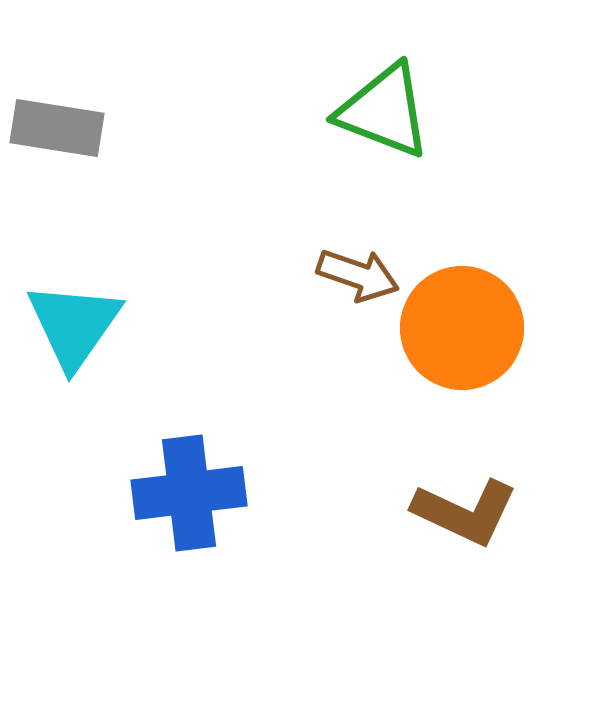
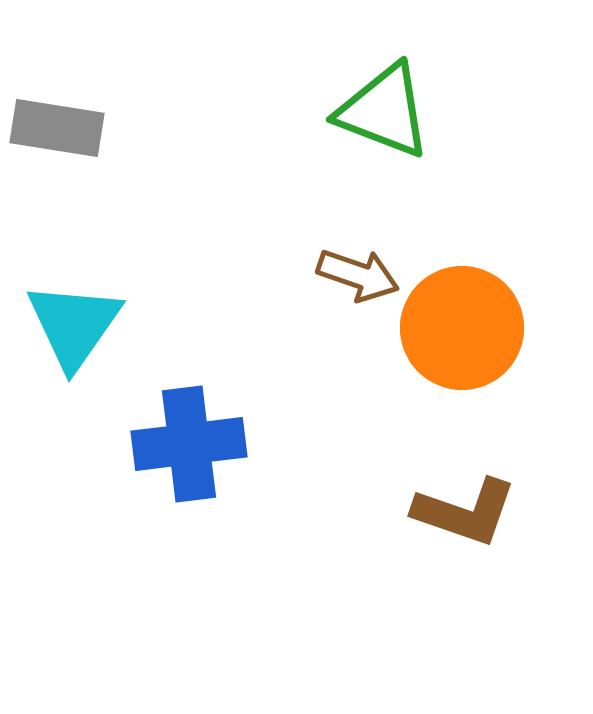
blue cross: moved 49 px up
brown L-shape: rotated 6 degrees counterclockwise
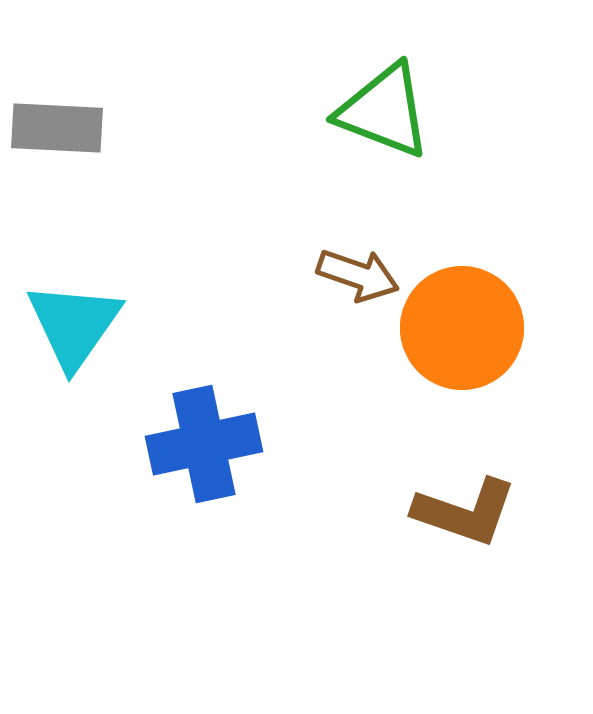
gray rectangle: rotated 6 degrees counterclockwise
blue cross: moved 15 px right; rotated 5 degrees counterclockwise
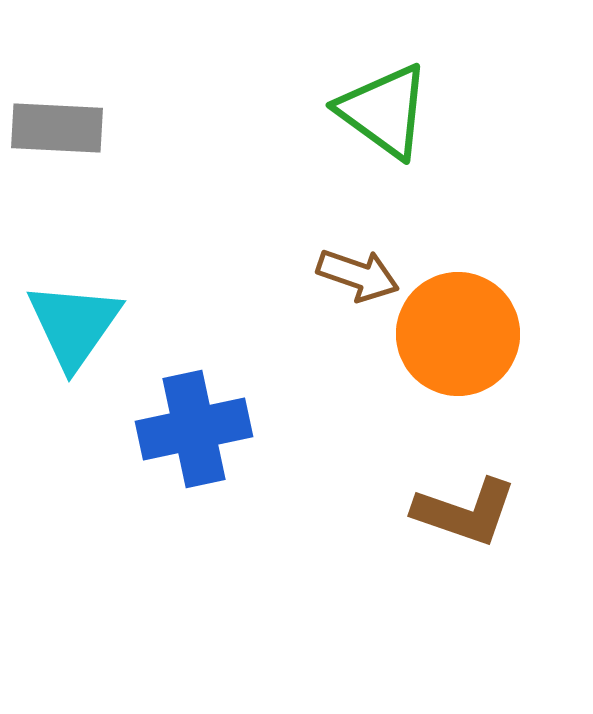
green triangle: rotated 15 degrees clockwise
orange circle: moved 4 px left, 6 px down
blue cross: moved 10 px left, 15 px up
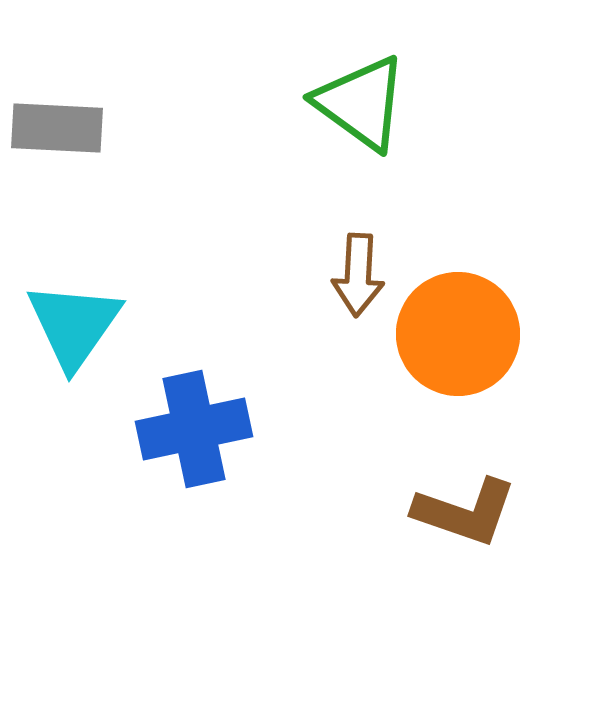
green triangle: moved 23 px left, 8 px up
brown arrow: rotated 74 degrees clockwise
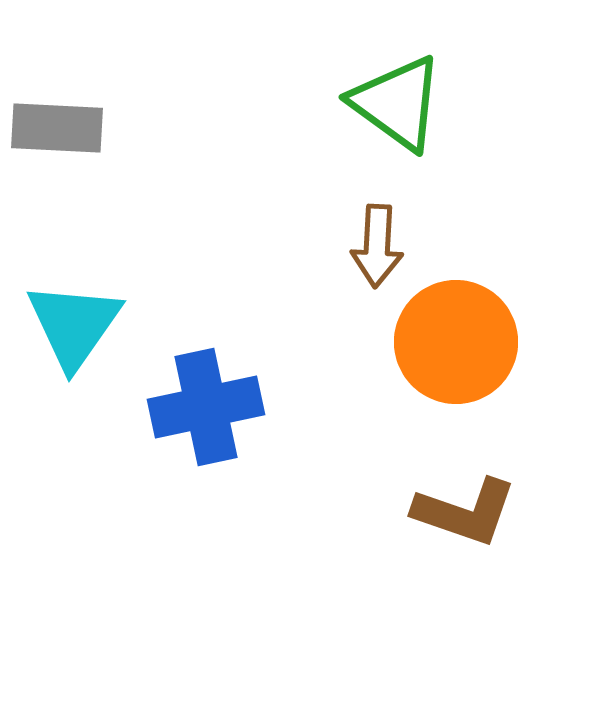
green triangle: moved 36 px right
brown arrow: moved 19 px right, 29 px up
orange circle: moved 2 px left, 8 px down
blue cross: moved 12 px right, 22 px up
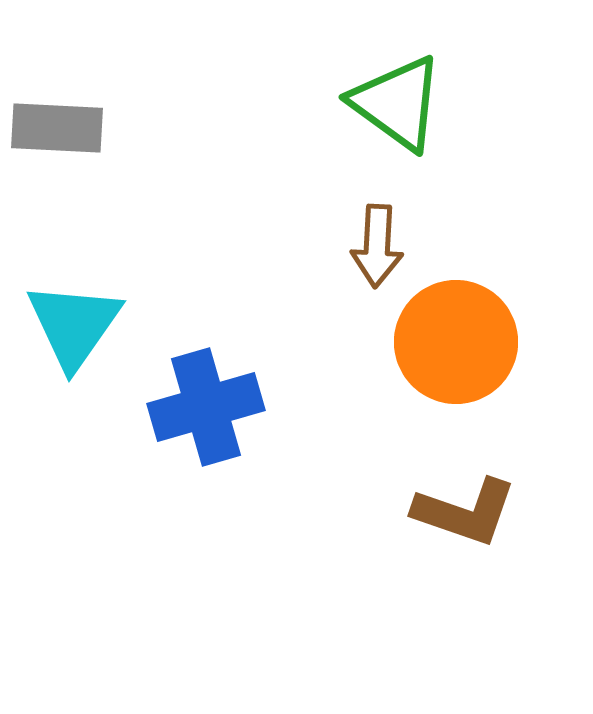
blue cross: rotated 4 degrees counterclockwise
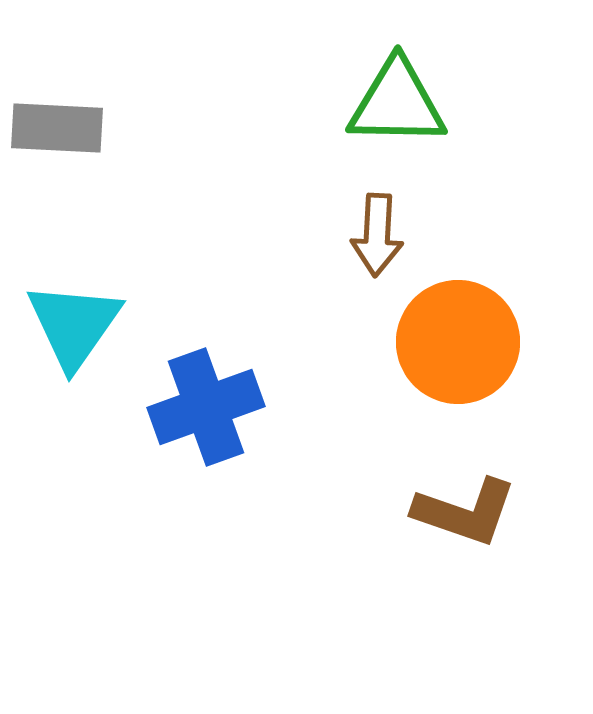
green triangle: rotated 35 degrees counterclockwise
brown arrow: moved 11 px up
orange circle: moved 2 px right
blue cross: rotated 4 degrees counterclockwise
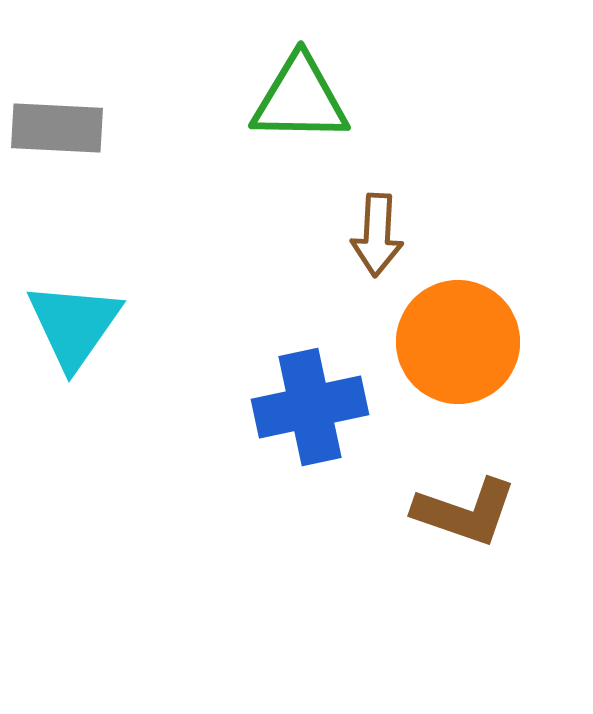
green triangle: moved 97 px left, 4 px up
blue cross: moved 104 px right; rotated 8 degrees clockwise
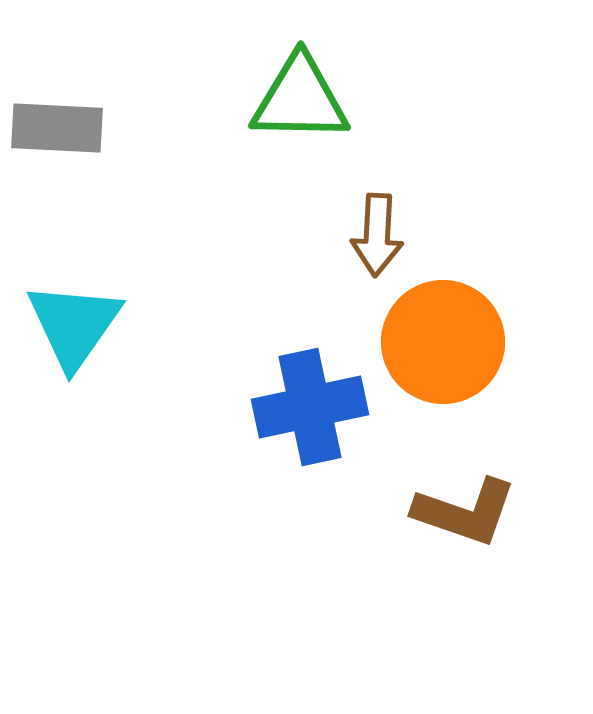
orange circle: moved 15 px left
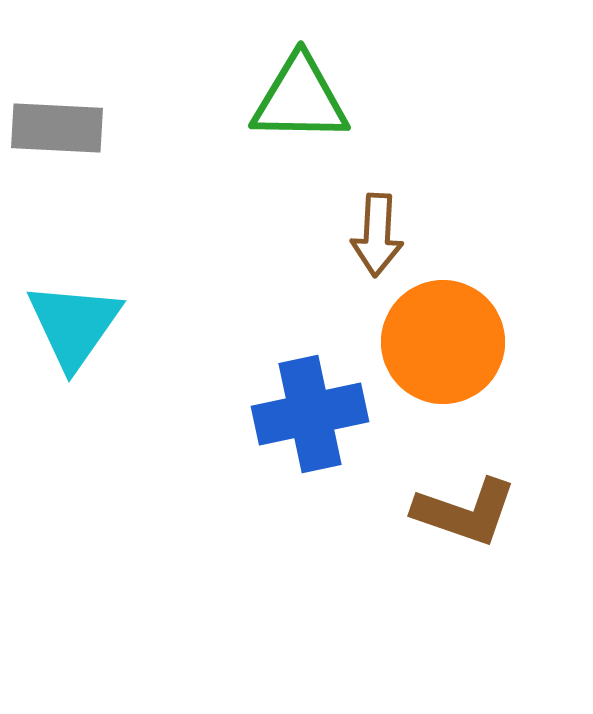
blue cross: moved 7 px down
